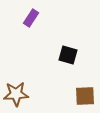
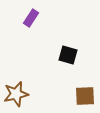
brown star: rotated 10 degrees counterclockwise
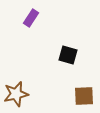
brown square: moved 1 px left
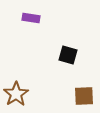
purple rectangle: rotated 66 degrees clockwise
brown star: rotated 20 degrees counterclockwise
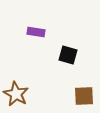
purple rectangle: moved 5 px right, 14 px down
brown star: rotated 10 degrees counterclockwise
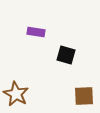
black square: moved 2 px left
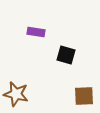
brown star: rotated 15 degrees counterclockwise
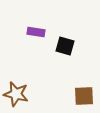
black square: moved 1 px left, 9 px up
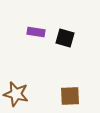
black square: moved 8 px up
brown square: moved 14 px left
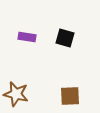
purple rectangle: moved 9 px left, 5 px down
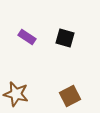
purple rectangle: rotated 24 degrees clockwise
brown square: rotated 25 degrees counterclockwise
